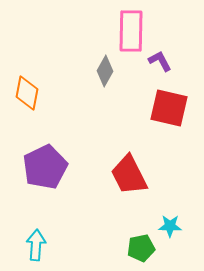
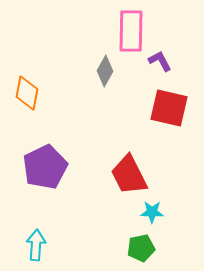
cyan star: moved 18 px left, 14 px up
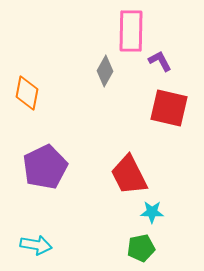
cyan arrow: rotated 96 degrees clockwise
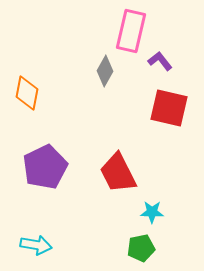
pink rectangle: rotated 12 degrees clockwise
purple L-shape: rotated 10 degrees counterclockwise
red trapezoid: moved 11 px left, 2 px up
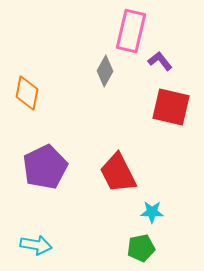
red square: moved 2 px right, 1 px up
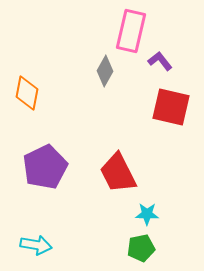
cyan star: moved 5 px left, 2 px down
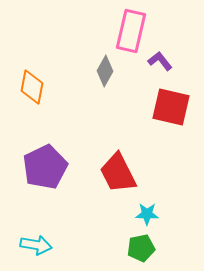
orange diamond: moved 5 px right, 6 px up
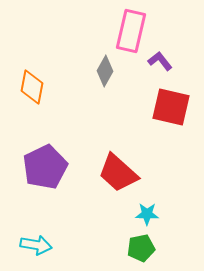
red trapezoid: rotated 21 degrees counterclockwise
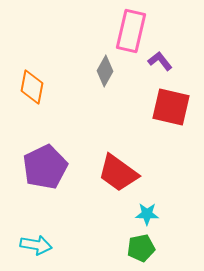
red trapezoid: rotated 6 degrees counterclockwise
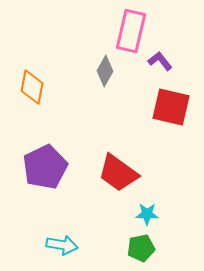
cyan arrow: moved 26 px right
